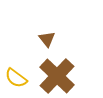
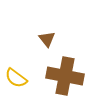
brown cross: moved 8 px right; rotated 33 degrees counterclockwise
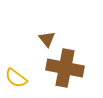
brown cross: moved 8 px up
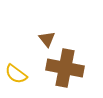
yellow semicircle: moved 4 px up
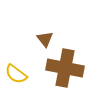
brown triangle: moved 2 px left
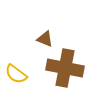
brown triangle: rotated 30 degrees counterclockwise
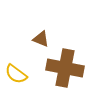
brown triangle: moved 4 px left
